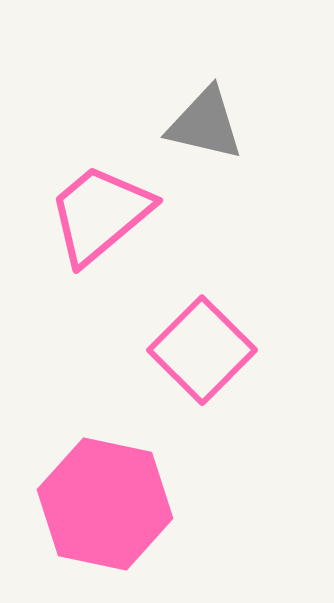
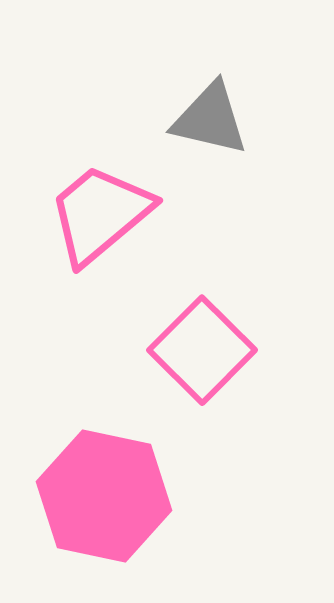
gray triangle: moved 5 px right, 5 px up
pink hexagon: moved 1 px left, 8 px up
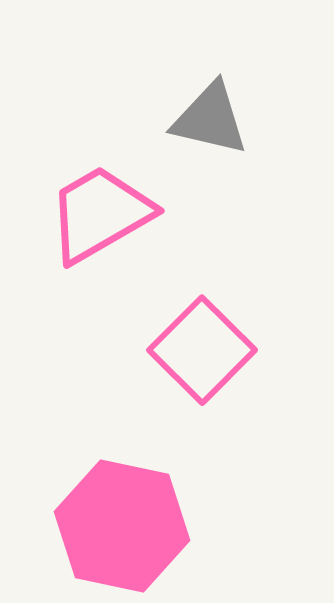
pink trapezoid: rotated 10 degrees clockwise
pink hexagon: moved 18 px right, 30 px down
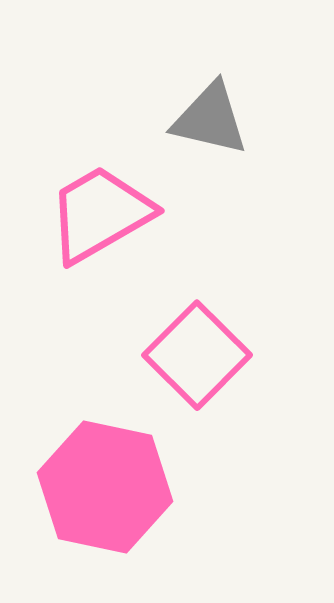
pink square: moved 5 px left, 5 px down
pink hexagon: moved 17 px left, 39 px up
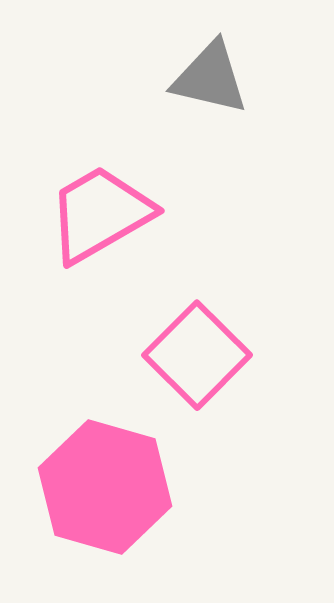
gray triangle: moved 41 px up
pink hexagon: rotated 4 degrees clockwise
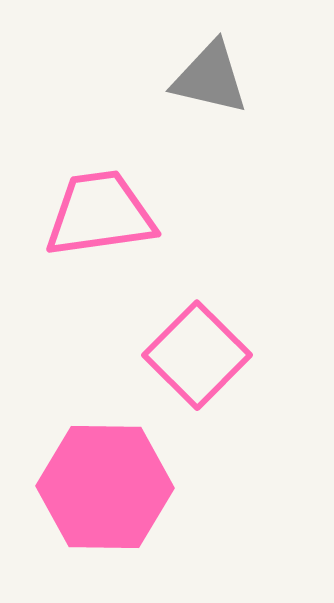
pink trapezoid: rotated 22 degrees clockwise
pink hexagon: rotated 15 degrees counterclockwise
